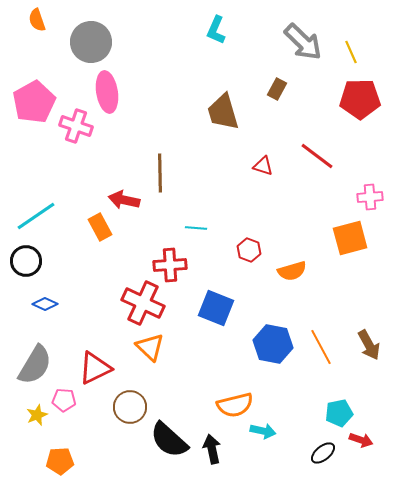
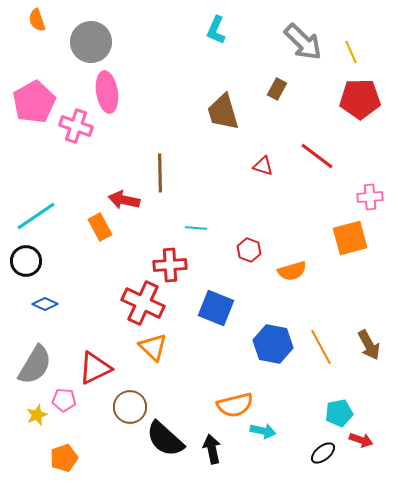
orange triangle at (150, 347): moved 3 px right
black semicircle at (169, 440): moved 4 px left, 1 px up
orange pentagon at (60, 461): moved 4 px right, 3 px up; rotated 16 degrees counterclockwise
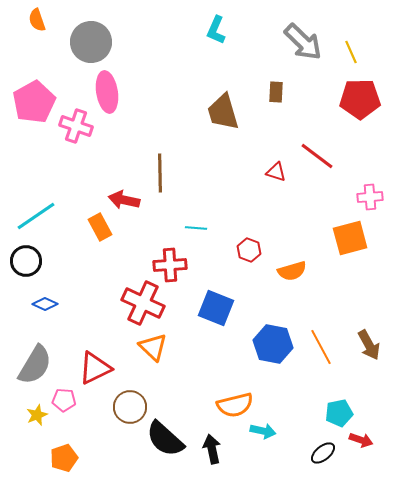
brown rectangle at (277, 89): moved 1 px left, 3 px down; rotated 25 degrees counterclockwise
red triangle at (263, 166): moved 13 px right, 6 px down
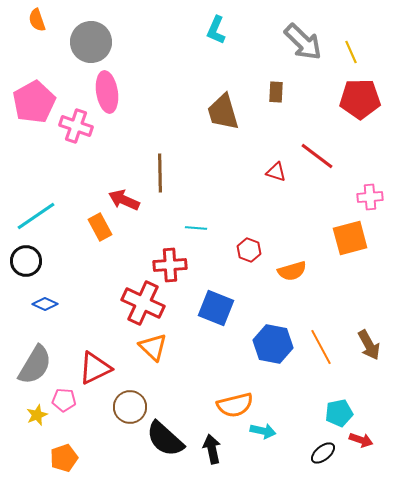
red arrow at (124, 200): rotated 12 degrees clockwise
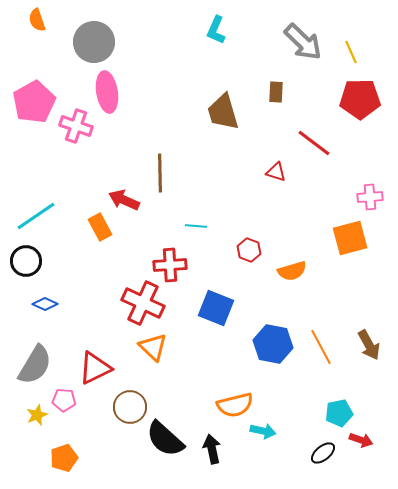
gray circle at (91, 42): moved 3 px right
red line at (317, 156): moved 3 px left, 13 px up
cyan line at (196, 228): moved 2 px up
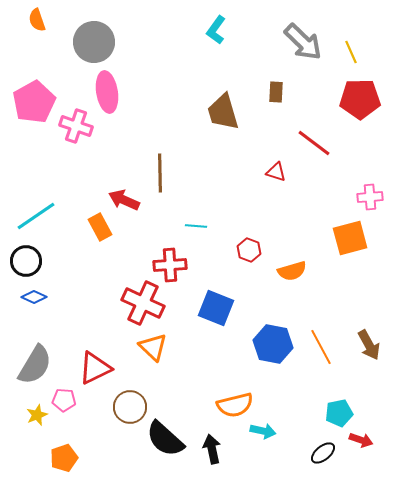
cyan L-shape at (216, 30): rotated 12 degrees clockwise
blue diamond at (45, 304): moved 11 px left, 7 px up
